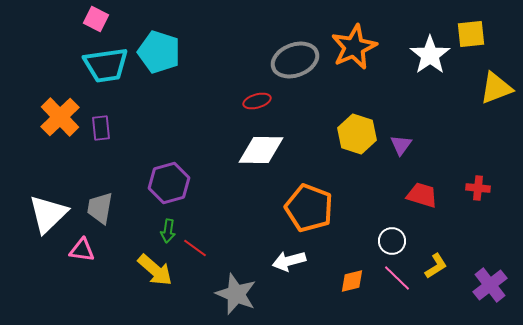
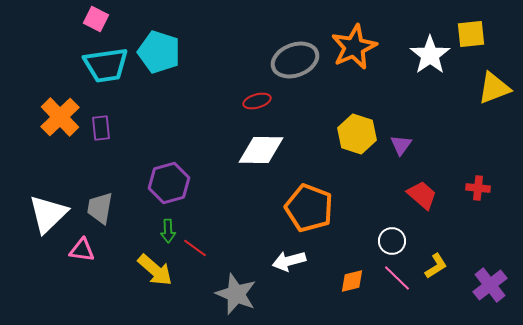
yellow triangle: moved 2 px left
red trapezoid: rotated 24 degrees clockwise
green arrow: rotated 10 degrees counterclockwise
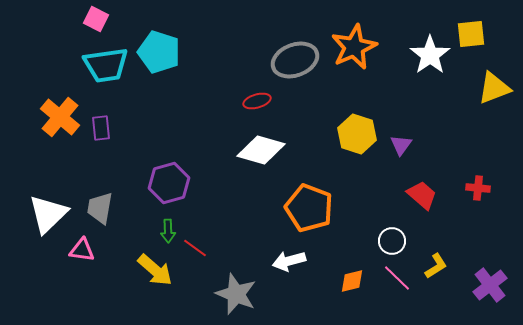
orange cross: rotated 6 degrees counterclockwise
white diamond: rotated 15 degrees clockwise
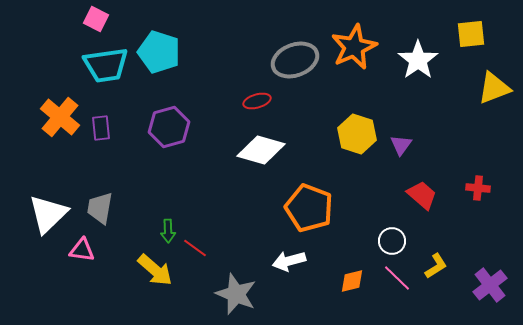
white star: moved 12 px left, 5 px down
purple hexagon: moved 56 px up
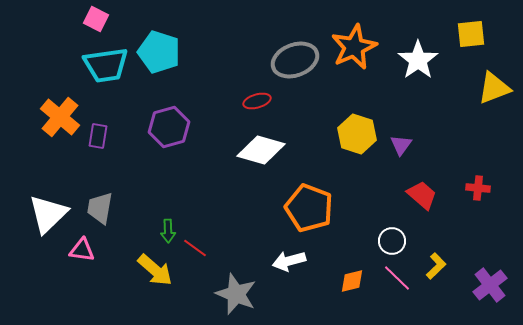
purple rectangle: moved 3 px left, 8 px down; rotated 15 degrees clockwise
yellow L-shape: rotated 12 degrees counterclockwise
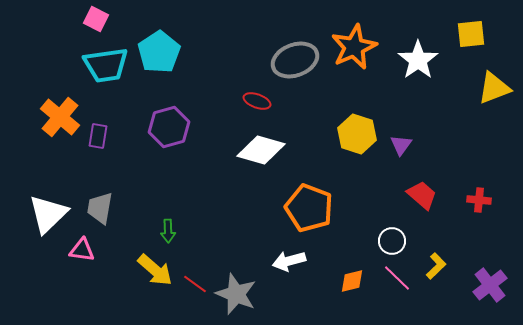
cyan pentagon: rotated 21 degrees clockwise
red ellipse: rotated 36 degrees clockwise
red cross: moved 1 px right, 12 px down
red line: moved 36 px down
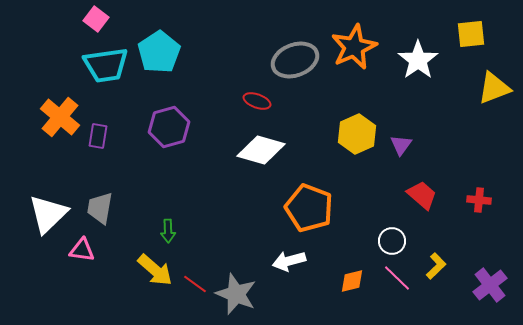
pink square: rotated 10 degrees clockwise
yellow hexagon: rotated 18 degrees clockwise
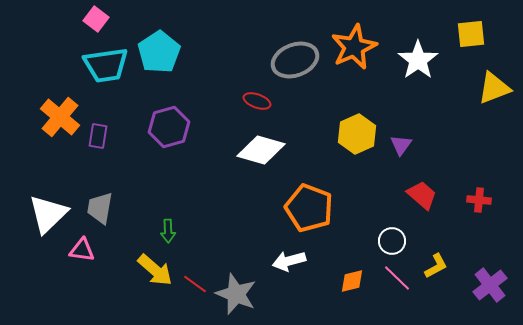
yellow L-shape: rotated 16 degrees clockwise
